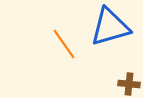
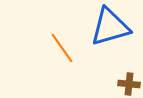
orange line: moved 2 px left, 4 px down
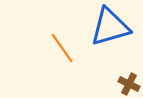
brown cross: rotated 20 degrees clockwise
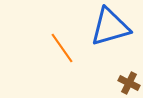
brown cross: moved 1 px up
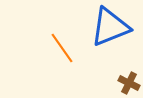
blue triangle: rotated 6 degrees counterclockwise
